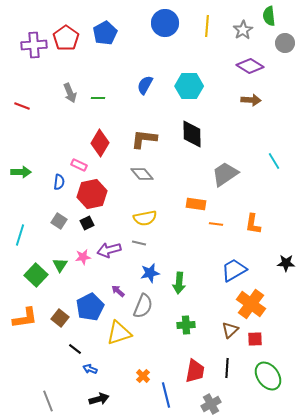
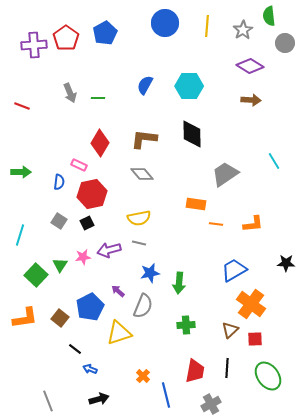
yellow semicircle at (145, 218): moved 6 px left
orange L-shape at (253, 224): rotated 105 degrees counterclockwise
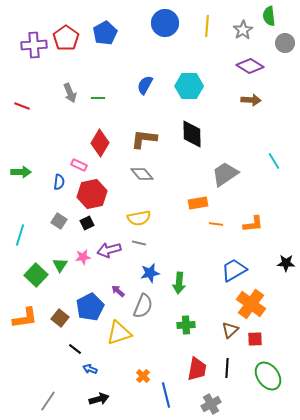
orange rectangle at (196, 204): moved 2 px right, 1 px up; rotated 18 degrees counterclockwise
red trapezoid at (195, 371): moved 2 px right, 2 px up
gray line at (48, 401): rotated 55 degrees clockwise
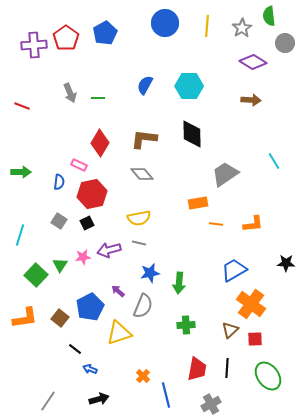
gray star at (243, 30): moved 1 px left, 2 px up
purple diamond at (250, 66): moved 3 px right, 4 px up
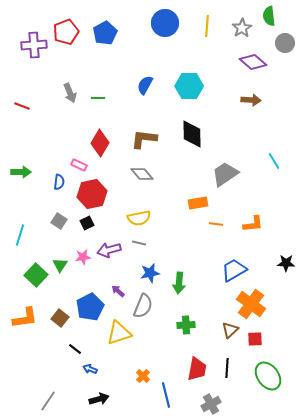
red pentagon at (66, 38): moved 6 px up; rotated 15 degrees clockwise
purple diamond at (253, 62): rotated 8 degrees clockwise
